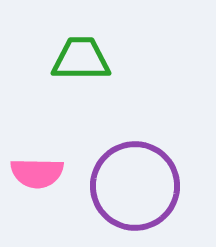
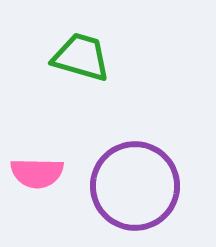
green trapezoid: moved 2 px up; rotated 16 degrees clockwise
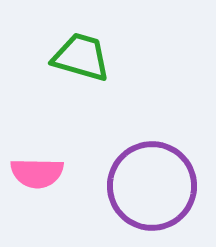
purple circle: moved 17 px right
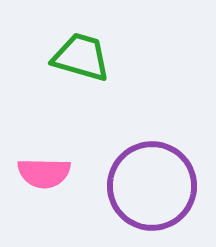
pink semicircle: moved 7 px right
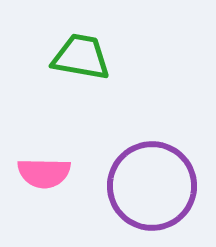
green trapezoid: rotated 6 degrees counterclockwise
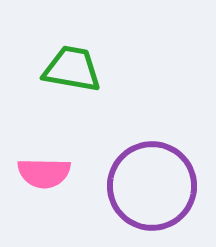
green trapezoid: moved 9 px left, 12 px down
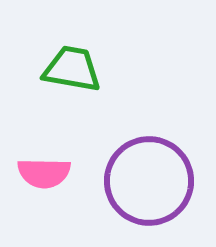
purple circle: moved 3 px left, 5 px up
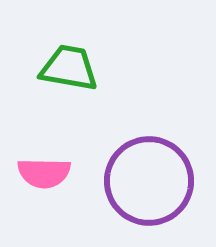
green trapezoid: moved 3 px left, 1 px up
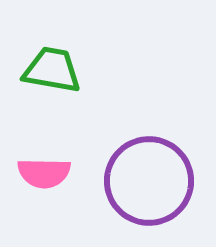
green trapezoid: moved 17 px left, 2 px down
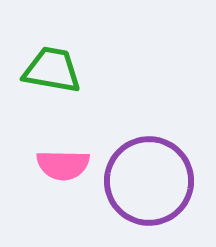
pink semicircle: moved 19 px right, 8 px up
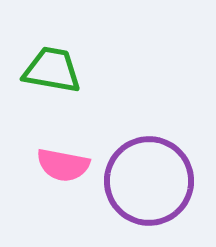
pink semicircle: rotated 10 degrees clockwise
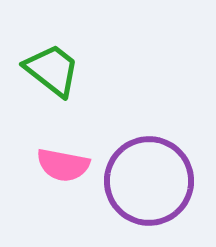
green trapezoid: rotated 28 degrees clockwise
